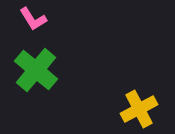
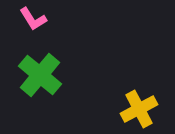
green cross: moved 4 px right, 5 px down
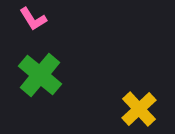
yellow cross: rotated 15 degrees counterclockwise
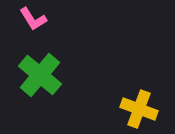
yellow cross: rotated 27 degrees counterclockwise
